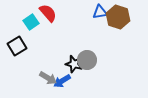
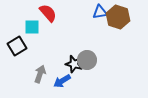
cyan square: moved 1 px right, 5 px down; rotated 35 degrees clockwise
gray arrow: moved 8 px left, 4 px up; rotated 102 degrees counterclockwise
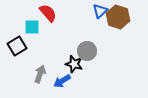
blue triangle: moved 1 px up; rotated 35 degrees counterclockwise
gray circle: moved 9 px up
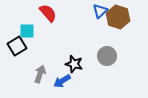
cyan square: moved 5 px left, 4 px down
gray circle: moved 20 px right, 5 px down
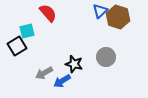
cyan square: rotated 14 degrees counterclockwise
gray circle: moved 1 px left, 1 px down
gray arrow: moved 4 px right, 1 px up; rotated 138 degrees counterclockwise
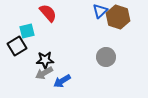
black star: moved 29 px left, 4 px up; rotated 18 degrees counterclockwise
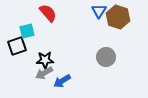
blue triangle: moved 1 px left; rotated 14 degrees counterclockwise
black square: rotated 12 degrees clockwise
